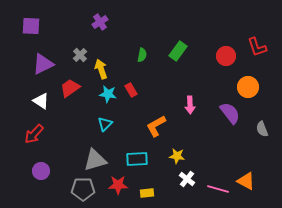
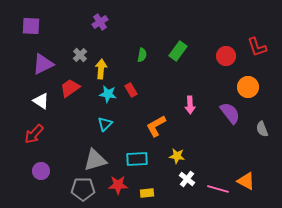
yellow arrow: rotated 24 degrees clockwise
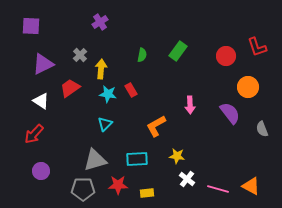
orange triangle: moved 5 px right, 5 px down
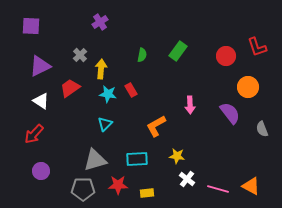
purple triangle: moved 3 px left, 2 px down
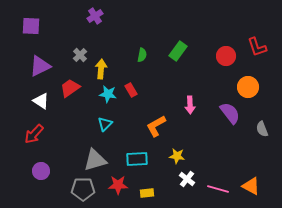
purple cross: moved 5 px left, 6 px up
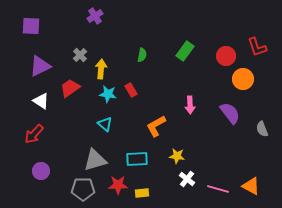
green rectangle: moved 7 px right
orange circle: moved 5 px left, 8 px up
cyan triangle: rotated 35 degrees counterclockwise
yellow rectangle: moved 5 px left
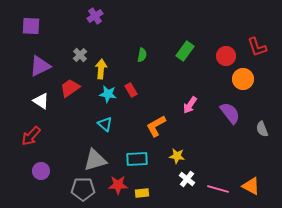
pink arrow: rotated 36 degrees clockwise
red arrow: moved 3 px left, 2 px down
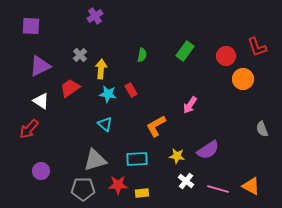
purple semicircle: moved 22 px left, 37 px down; rotated 95 degrees clockwise
red arrow: moved 2 px left, 7 px up
white cross: moved 1 px left, 2 px down
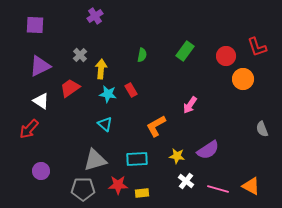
purple square: moved 4 px right, 1 px up
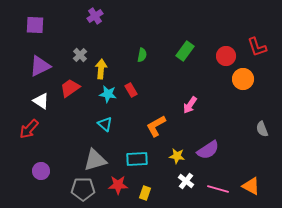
yellow rectangle: moved 3 px right; rotated 64 degrees counterclockwise
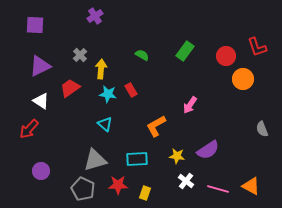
green semicircle: rotated 72 degrees counterclockwise
gray pentagon: rotated 25 degrees clockwise
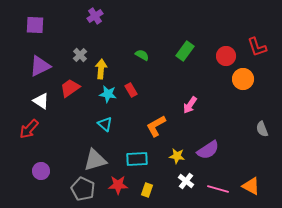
yellow rectangle: moved 2 px right, 3 px up
